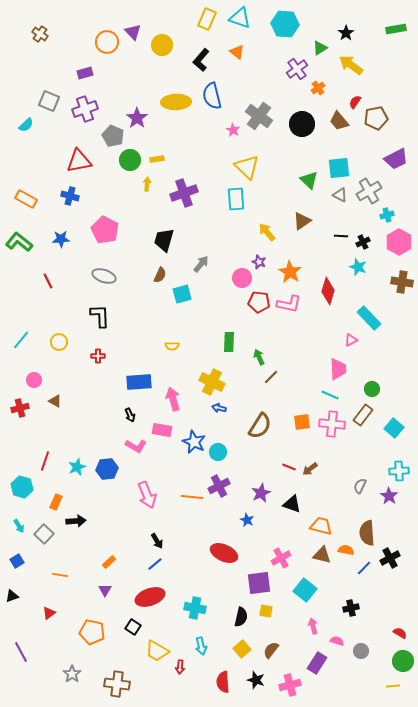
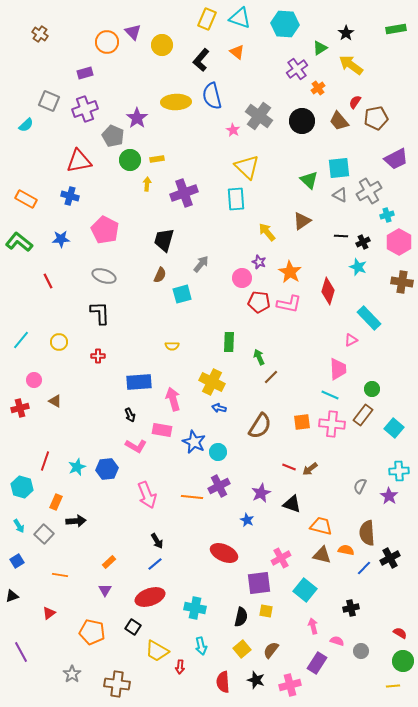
black circle at (302, 124): moved 3 px up
black L-shape at (100, 316): moved 3 px up
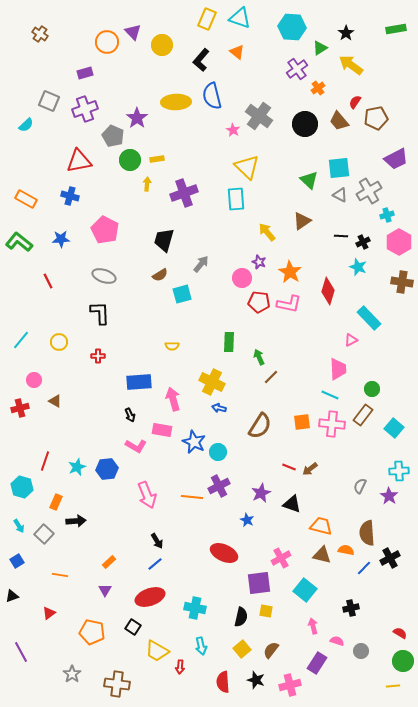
cyan hexagon at (285, 24): moved 7 px right, 3 px down
black circle at (302, 121): moved 3 px right, 3 px down
brown semicircle at (160, 275): rotated 35 degrees clockwise
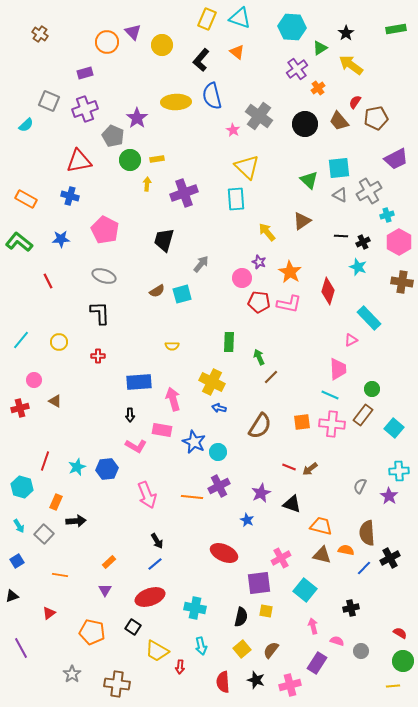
brown semicircle at (160, 275): moved 3 px left, 16 px down
black arrow at (130, 415): rotated 24 degrees clockwise
purple line at (21, 652): moved 4 px up
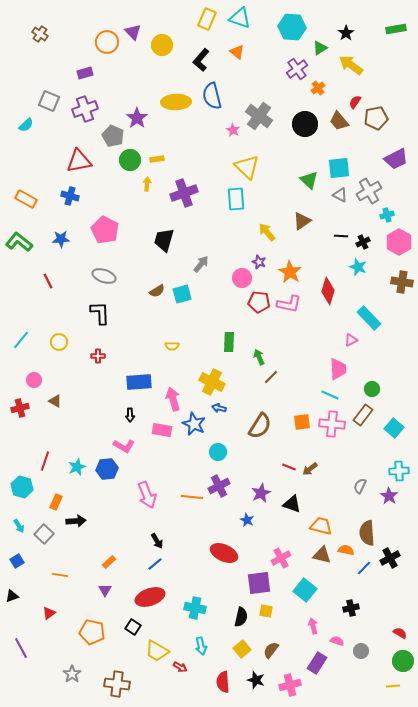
blue star at (194, 442): moved 18 px up
pink L-shape at (136, 446): moved 12 px left
red arrow at (180, 667): rotated 64 degrees counterclockwise
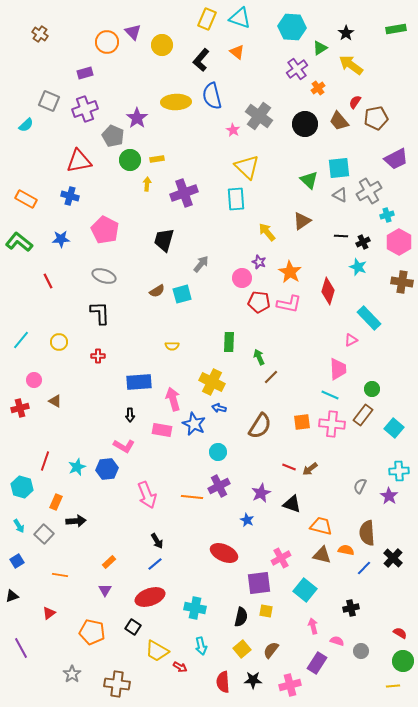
black cross at (390, 558): moved 3 px right; rotated 18 degrees counterclockwise
black star at (256, 680): moved 3 px left; rotated 18 degrees counterclockwise
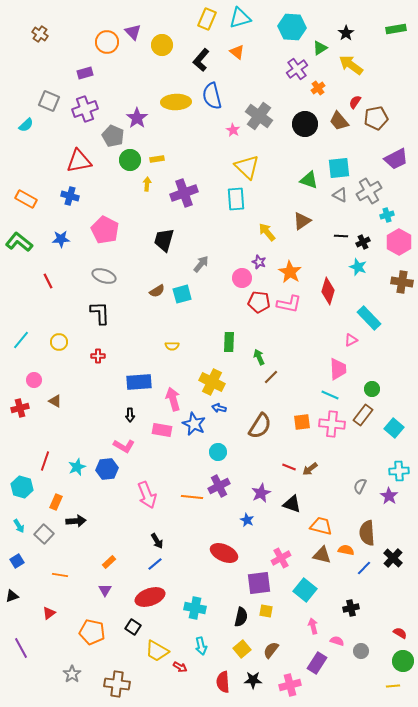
cyan triangle at (240, 18): rotated 35 degrees counterclockwise
green triangle at (309, 180): rotated 24 degrees counterclockwise
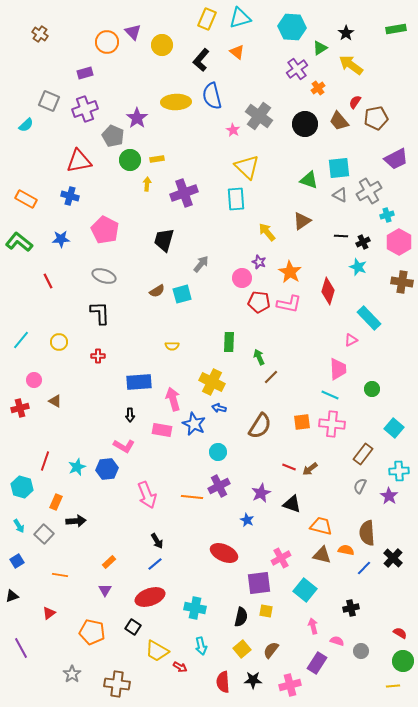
brown rectangle at (363, 415): moved 39 px down
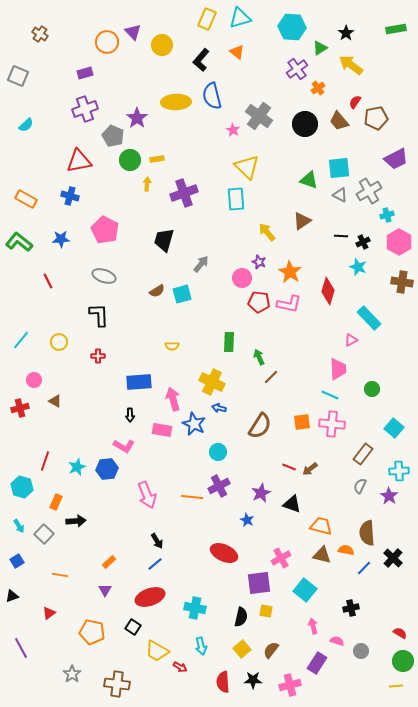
gray square at (49, 101): moved 31 px left, 25 px up
black L-shape at (100, 313): moved 1 px left, 2 px down
yellow line at (393, 686): moved 3 px right
